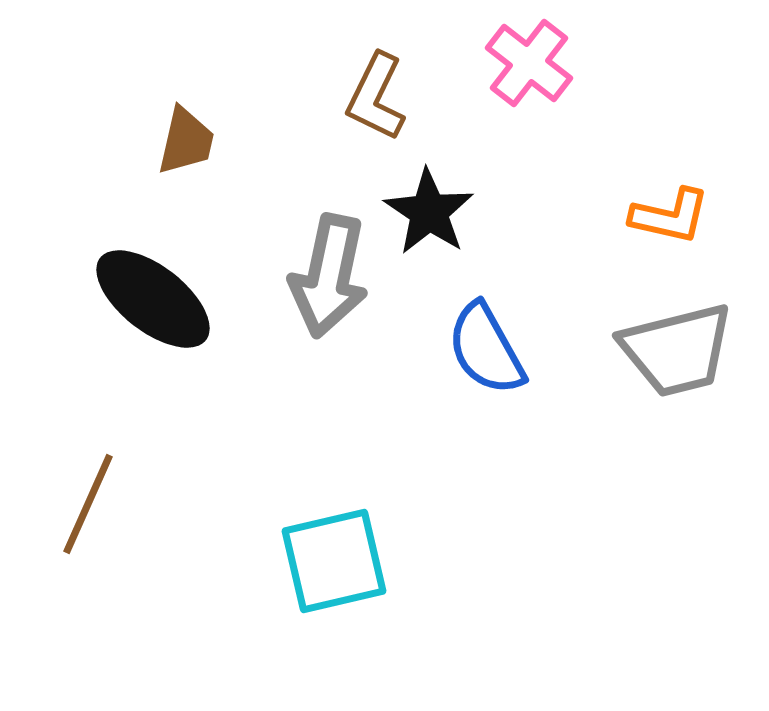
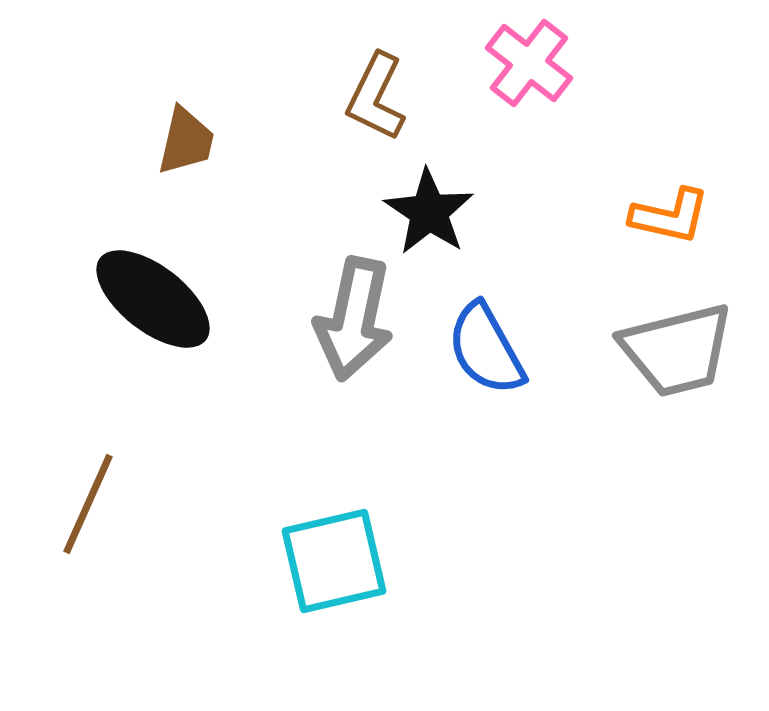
gray arrow: moved 25 px right, 43 px down
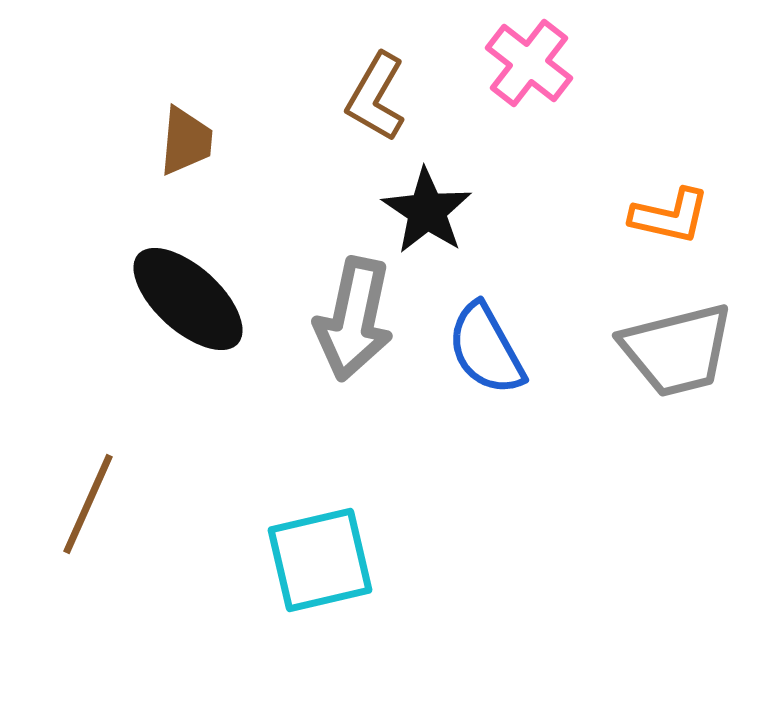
brown L-shape: rotated 4 degrees clockwise
brown trapezoid: rotated 8 degrees counterclockwise
black star: moved 2 px left, 1 px up
black ellipse: moved 35 px right; rotated 4 degrees clockwise
cyan square: moved 14 px left, 1 px up
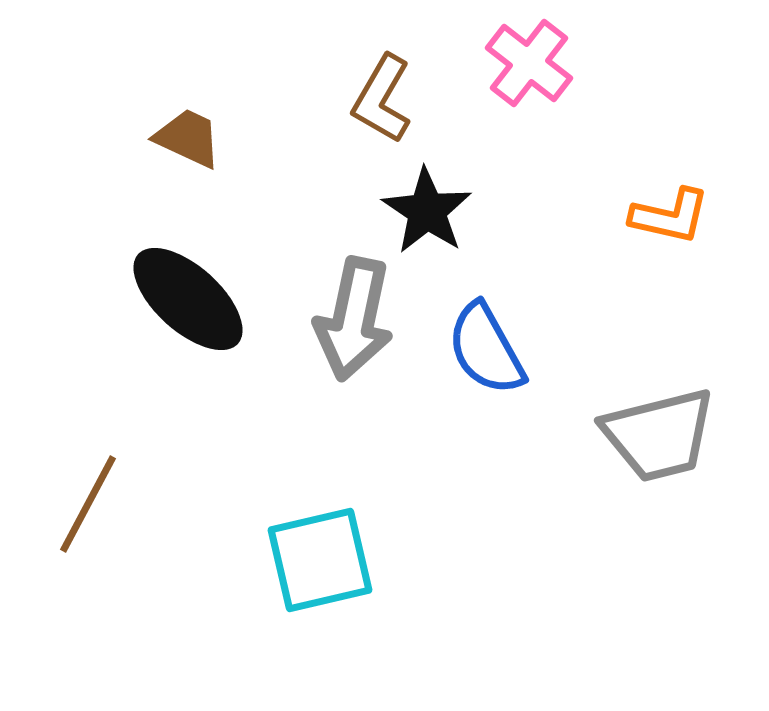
brown L-shape: moved 6 px right, 2 px down
brown trapezoid: moved 2 px right, 3 px up; rotated 70 degrees counterclockwise
gray trapezoid: moved 18 px left, 85 px down
brown line: rotated 4 degrees clockwise
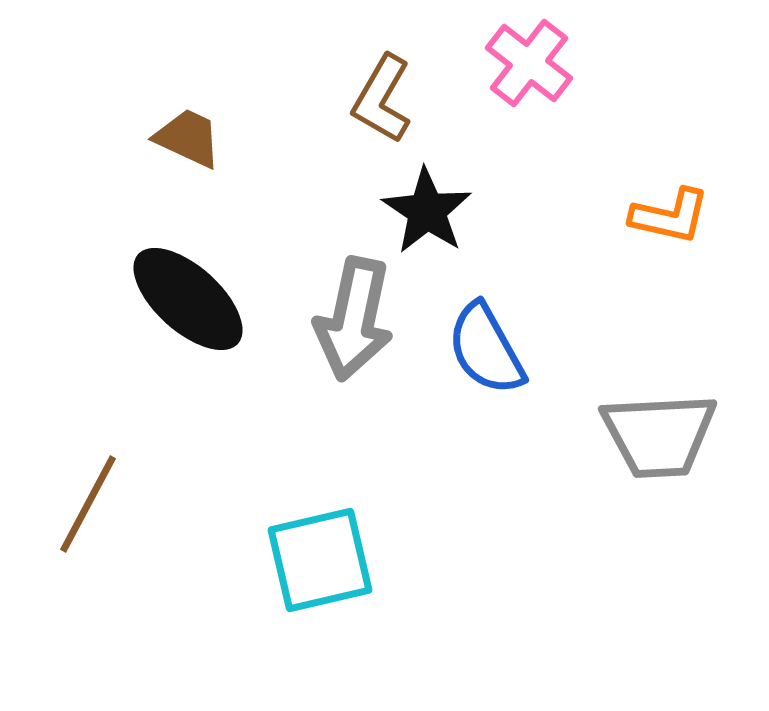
gray trapezoid: rotated 11 degrees clockwise
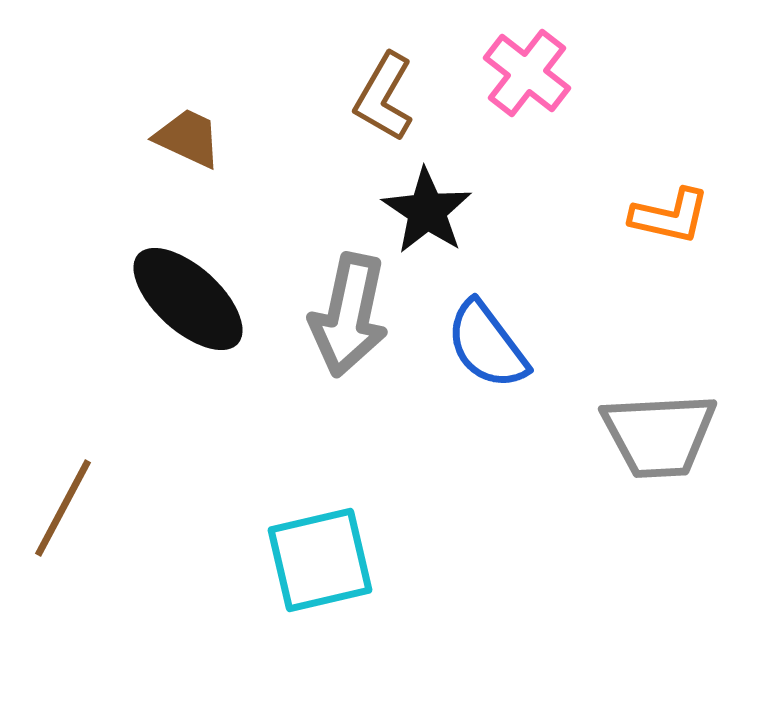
pink cross: moved 2 px left, 10 px down
brown L-shape: moved 2 px right, 2 px up
gray arrow: moved 5 px left, 4 px up
blue semicircle: moved 1 px right, 4 px up; rotated 8 degrees counterclockwise
brown line: moved 25 px left, 4 px down
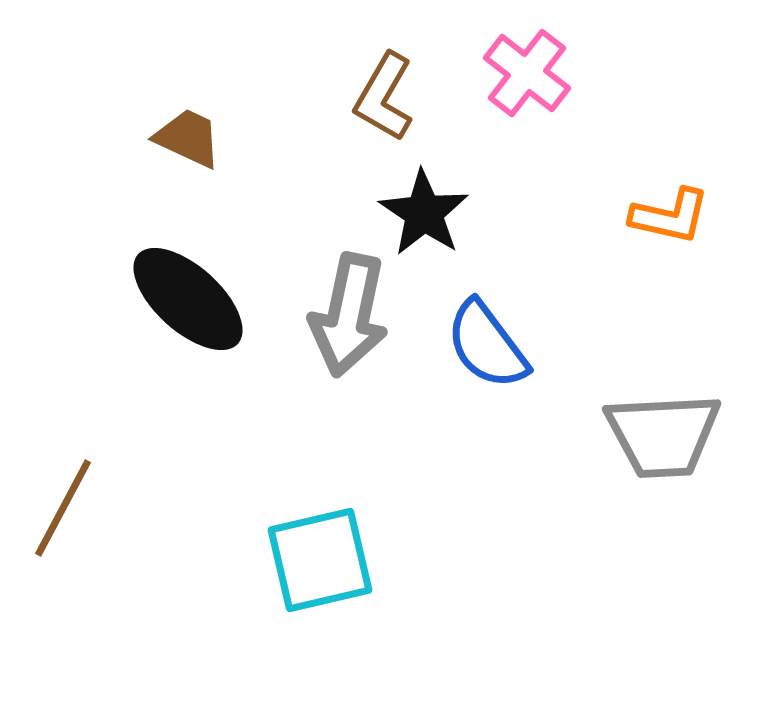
black star: moved 3 px left, 2 px down
gray trapezoid: moved 4 px right
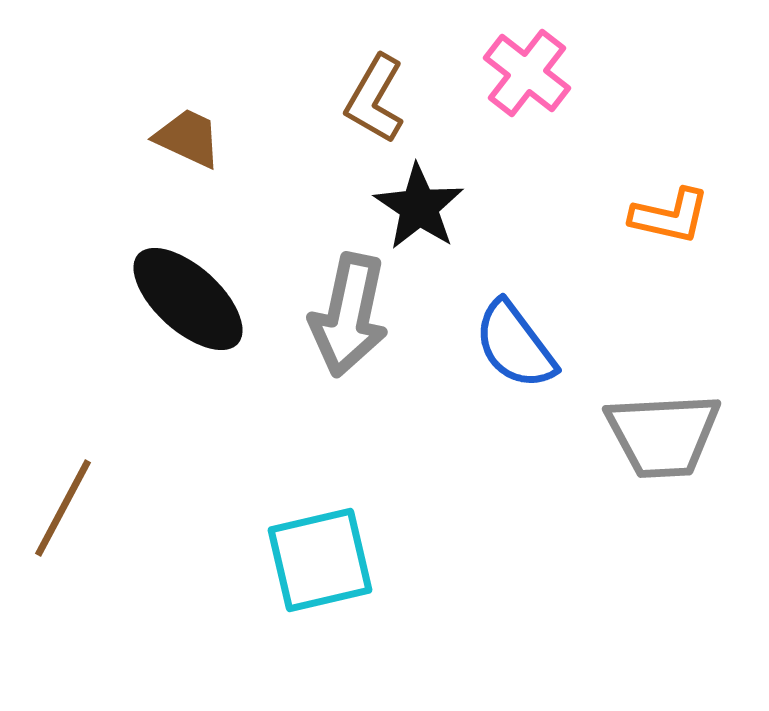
brown L-shape: moved 9 px left, 2 px down
black star: moved 5 px left, 6 px up
blue semicircle: moved 28 px right
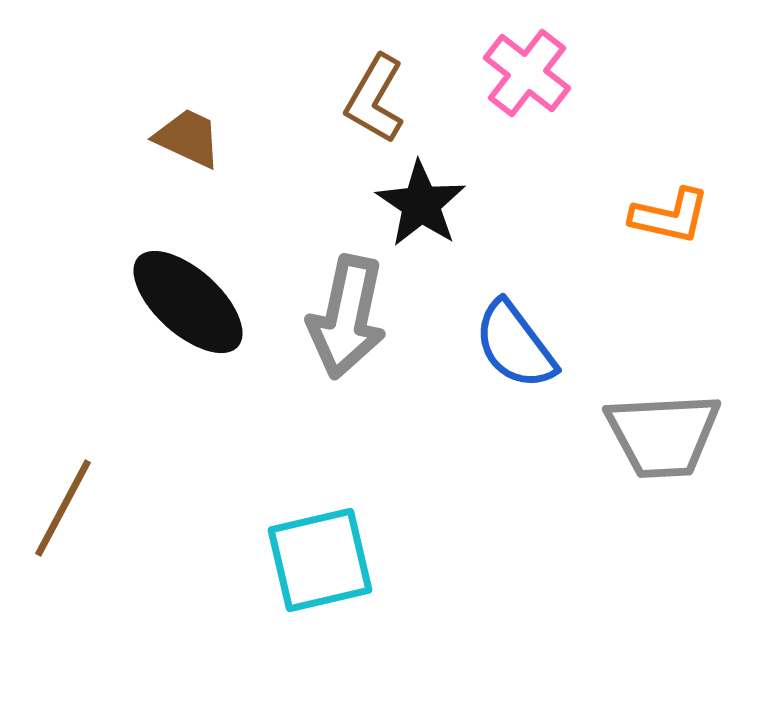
black star: moved 2 px right, 3 px up
black ellipse: moved 3 px down
gray arrow: moved 2 px left, 2 px down
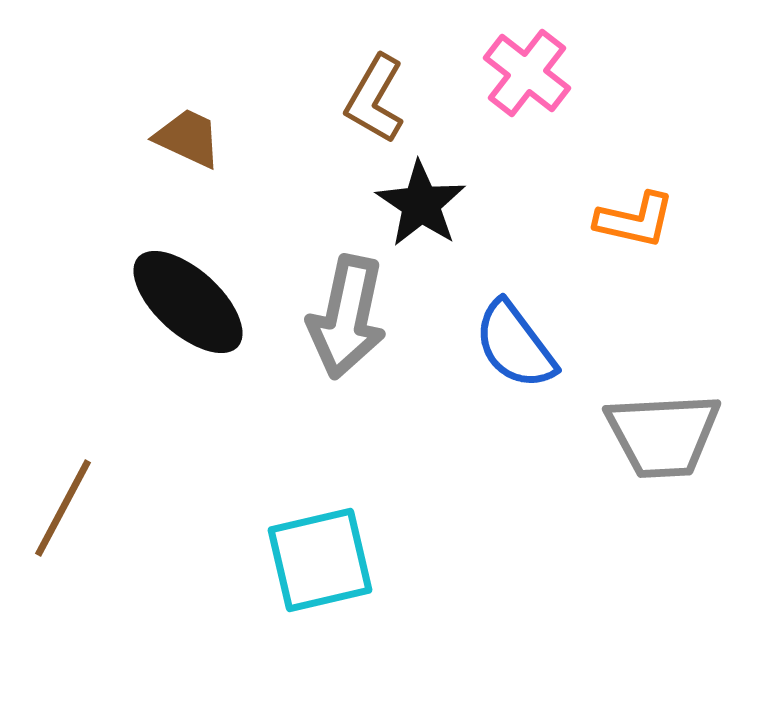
orange L-shape: moved 35 px left, 4 px down
